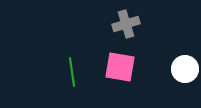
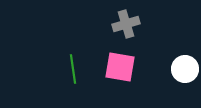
green line: moved 1 px right, 3 px up
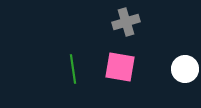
gray cross: moved 2 px up
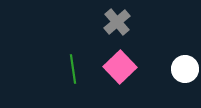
gray cross: moved 9 px left; rotated 24 degrees counterclockwise
pink square: rotated 36 degrees clockwise
